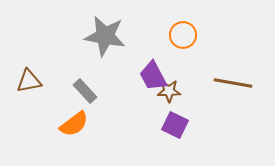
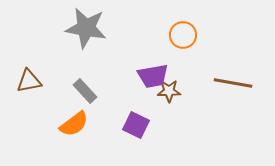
gray star: moved 19 px left, 8 px up
purple trapezoid: rotated 72 degrees counterclockwise
purple square: moved 39 px left
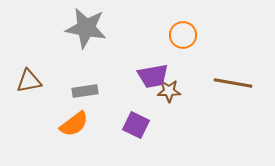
gray rectangle: rotated 55 degrees counterclockwise
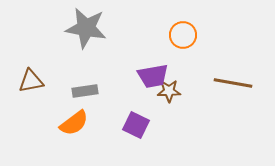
brown triangle: moved 2 px right
orange semicircle: moved 1 px up
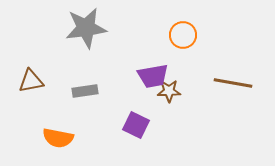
gray star: rotated 18 degrees counterclockwise
orange semicircle: moved 16 px left, 15 px down; rotated 48 degrees clockwise
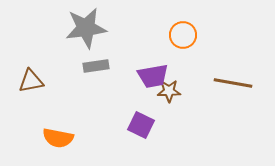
gray rectangle: moved 11 px right, 25 px up
purple square: moved 5 px right
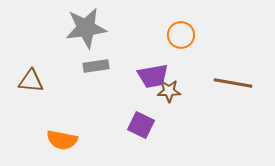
orange circle: moved 2 px left
brown triangle: rotated 16 degrees clockwise
orange semicircle: moved 4 px right, 2 px down
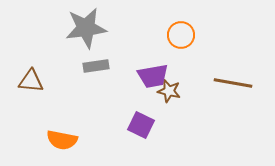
brown star: rotated 15 degrees clockwise
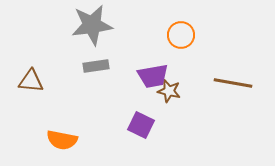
gray star: moved 6 px right, 3 px up
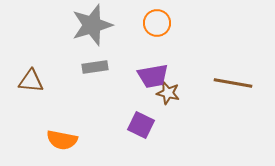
gray star: rotated 9 degrees counterclockwise
orange circle: moved 24 px left, 12 px up
gray rectangle: moved 1 px left, 1 px down
brown star: moved 1 px left, 2 px down
